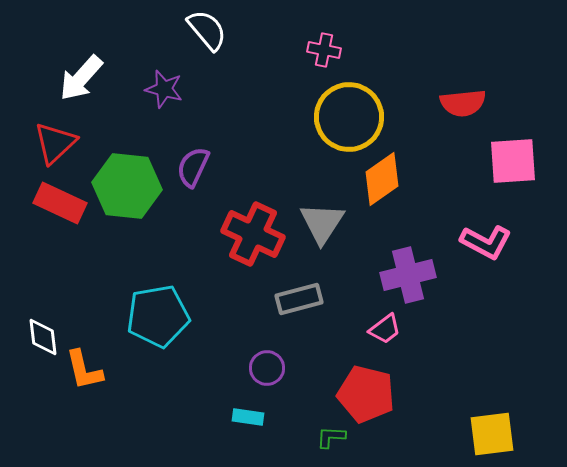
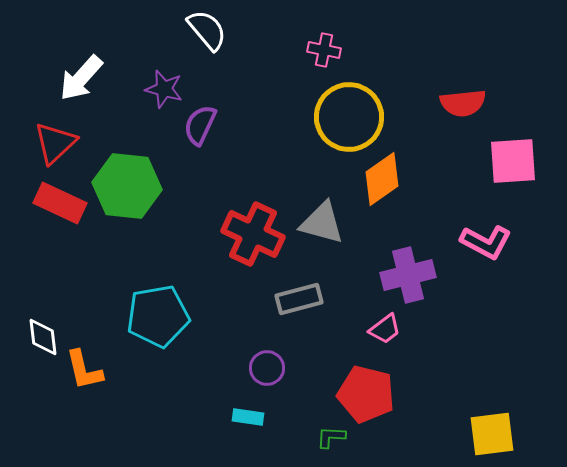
purple semicircle: moved 7 px right, 42 px up
gray triangle: rotated 48 degrees counterclockwise
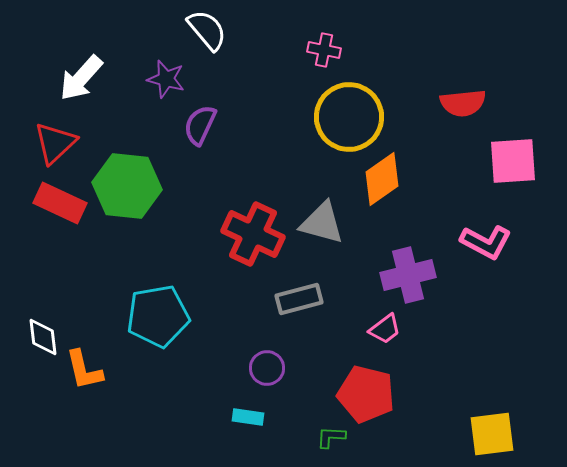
purple star: moved 2 px right, 10 px up
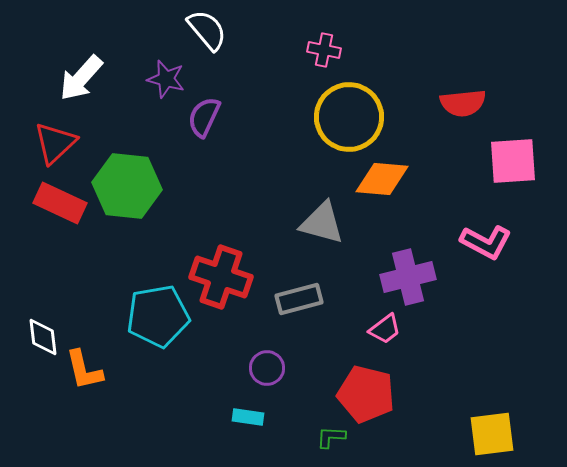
purple semicircle: moved 4 px right, 8 px up
orange diamond: rotated 40 degrees clockwise
red cross: moved 32 px left, 43 px down; rotated 6 degrees counterclockwise
purple cross: moved 2 px down
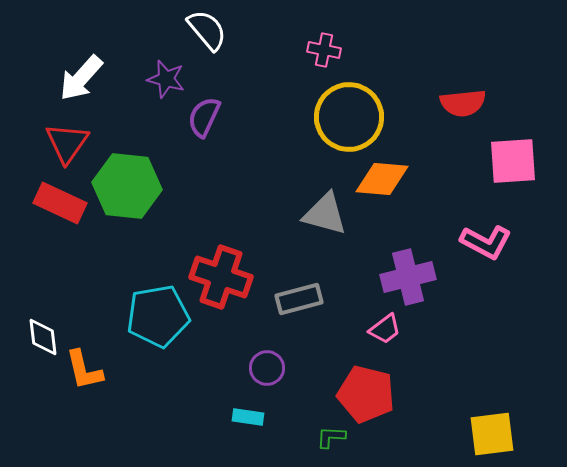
red triangle: moved 12 px right; rotated 12 degrees counterclockwise
gray triangle: moved 3 px right, 9 px up
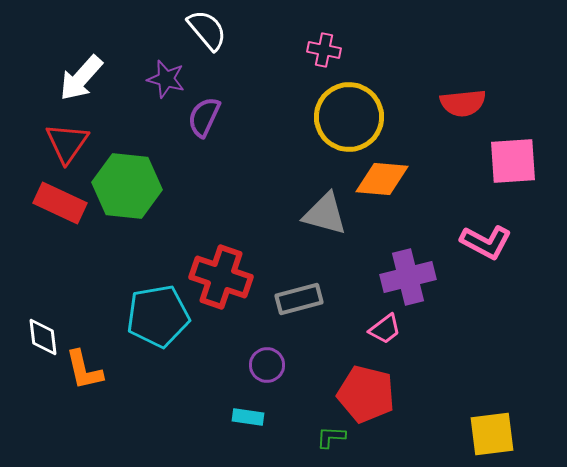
purple circle: moved 3 px up
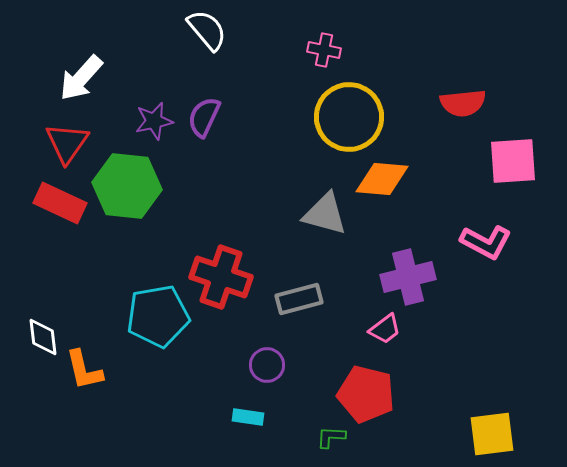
purple star: moved 12 px left, 42 px down; rotated 27 degrees counterclockwise
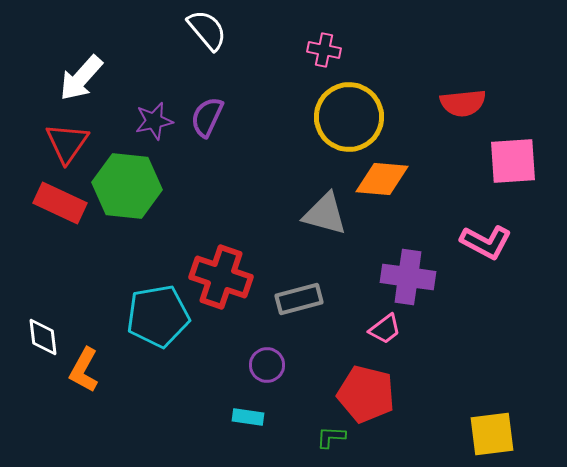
purple semicircle: moved 3 px right
purple cross: rotated 22 degrees clockwise
orange L-shape: rotated 42 degrees clockwise
